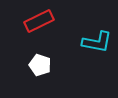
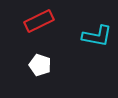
cyan L-shape: moved 6 px up
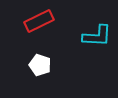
cyan L-shape: rotated 8 degrees counterclockwise
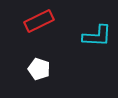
white pentagon: moved 1 px left, 4 px down
